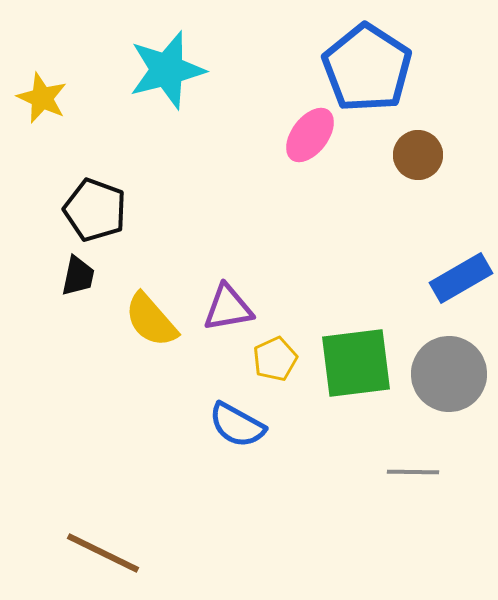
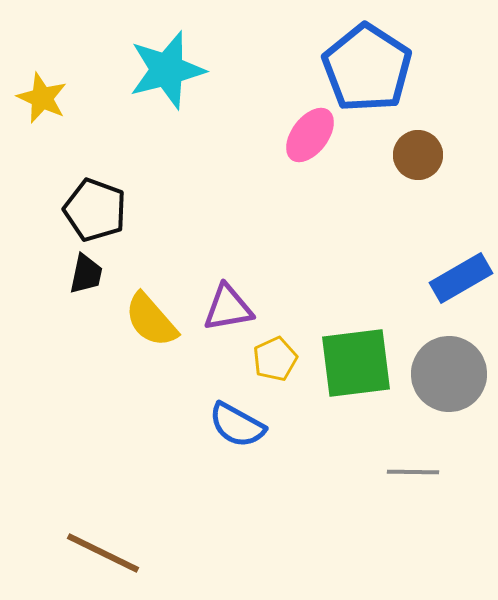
black trapezoid: moved 8 px right, 2 px up
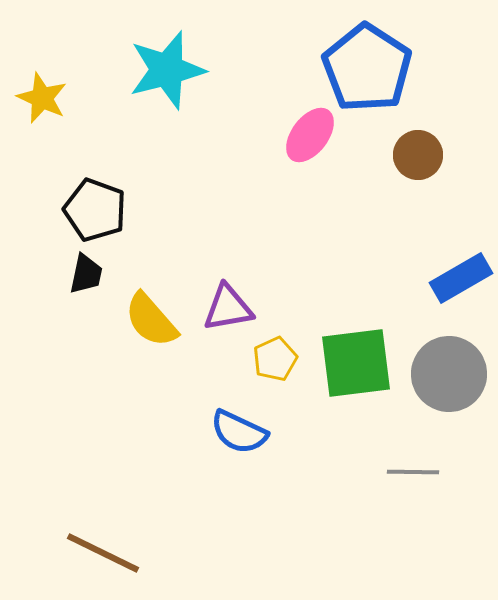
blue semicircle: moved 2 px right, 7 px down; rotated 4 degrees counterclockwise
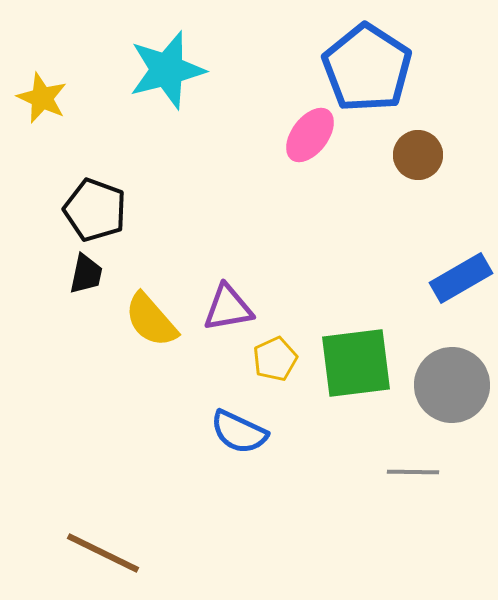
gray circle: moved 3 px right, 11 px down
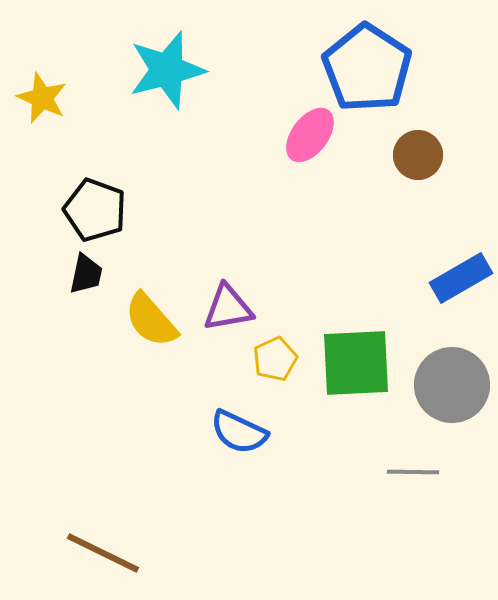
green square: rotated 4 degrees clockwise
